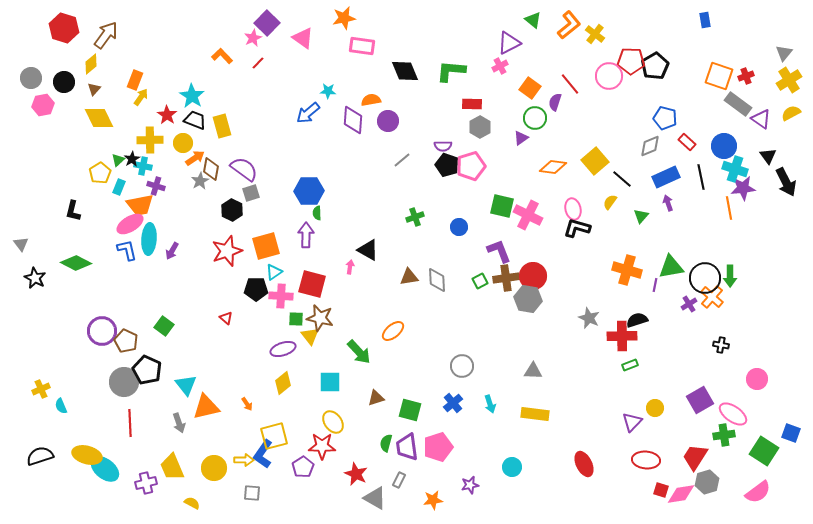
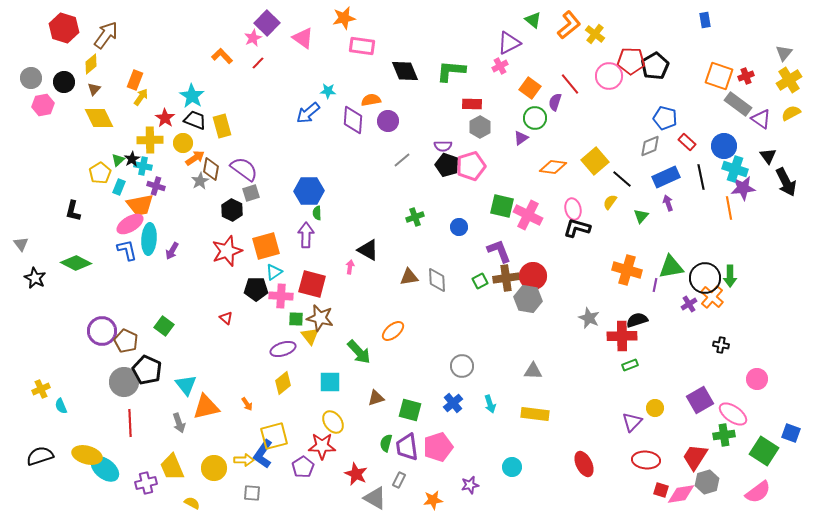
red star at (167, 115): moved 2 px left, 3 px down
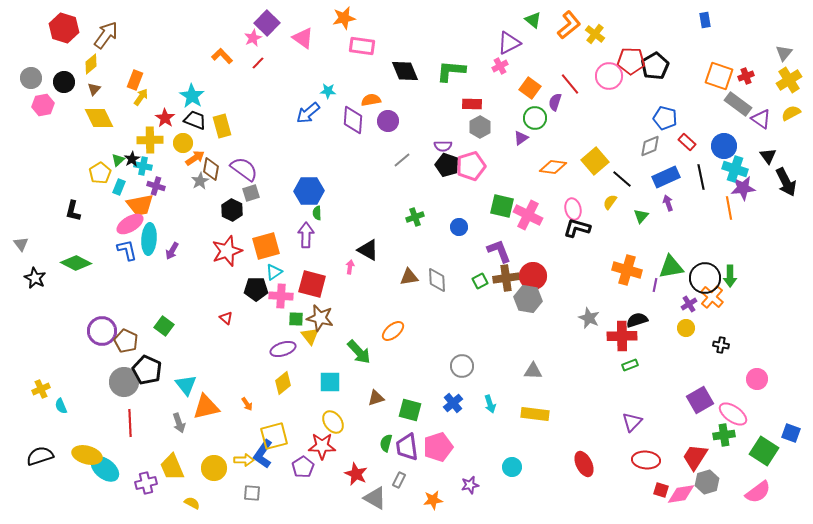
yellow circle at (655, 408): moved 31 px right, 80 px up
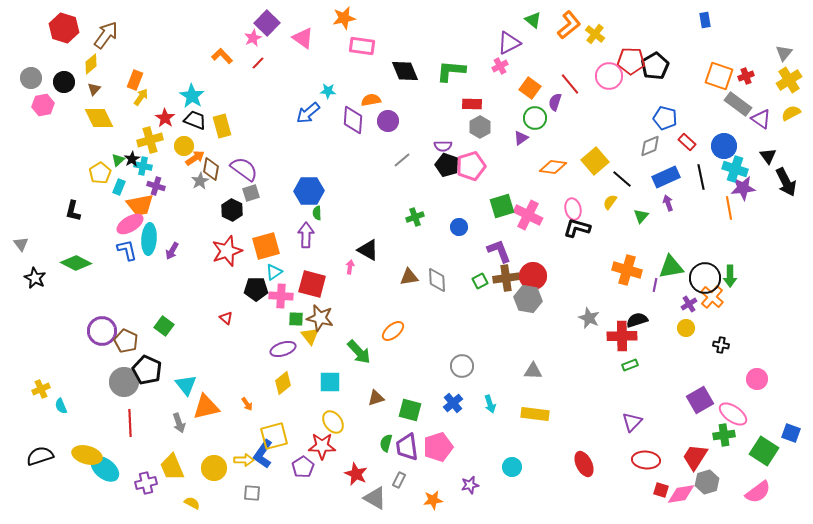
yellow cross at (150, 140): rotated 15 degrees counterclockwise
yellow circle at (183, 143): moved 1 px right, 3 px down
green square at (502, 206): rotated 30 degrees counterclockwise
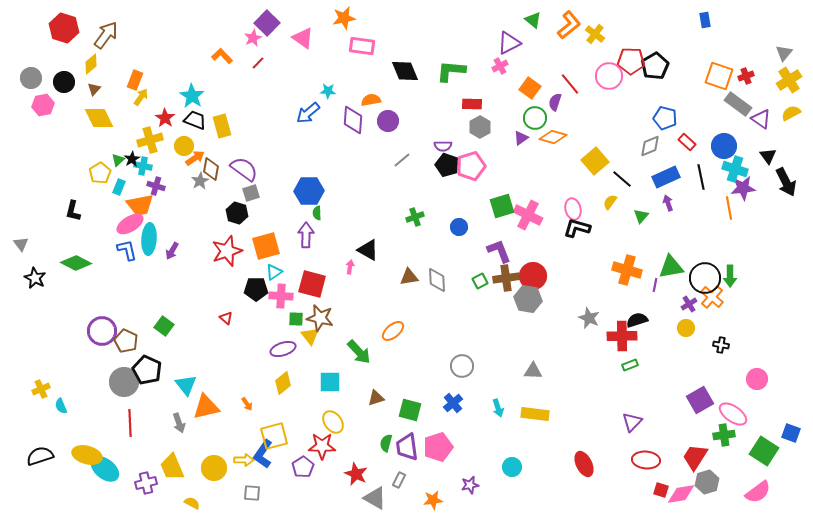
orange diamond at (553, 167): moved 30 px up; rotated 8 degrees clockwise
black hexagon at (232, 210): moved 5 px right, 3 px down; rotated 10 degrees counterclockwise
cyan arrow at (490, 404): moved 8 px right, 4 px down
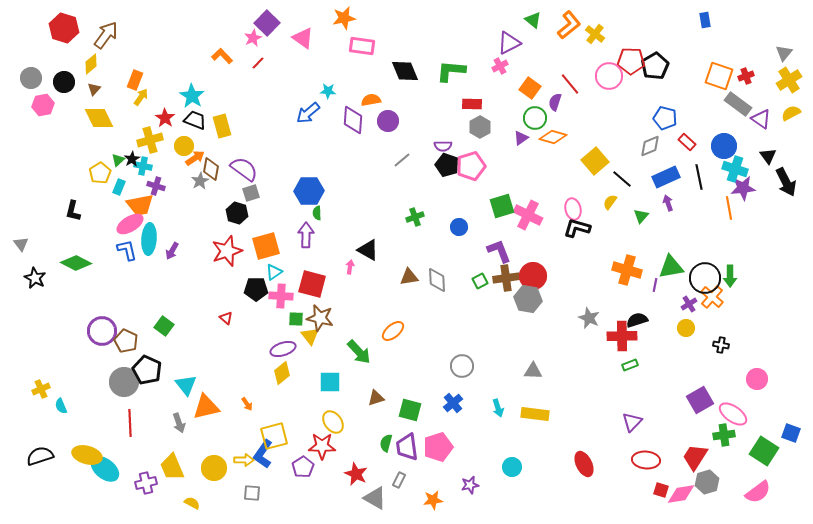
black line at (701, 177): moved 2 px left
yellow diamond at (283, 383): moved 1 px left, 10 px up
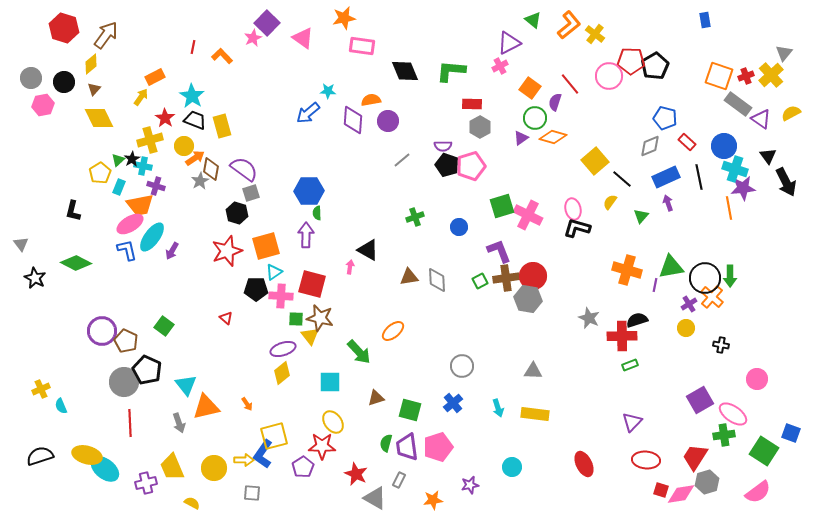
red line at (258, 63): moved 65 px left, 16 px up; rotated 32 degrees counterclockwise
orange rectangle at (135, 80): moved 20 px right, 3 px up; rotated 42 degrees clockwise
yellow cross at (789, 80): moved 18 px left, 5 px up; rotated 10 degrees counterclockwise
cyan ellipse at (149, 239): moved 3 px right, 2 px up; rotated 32 degrees clockwise
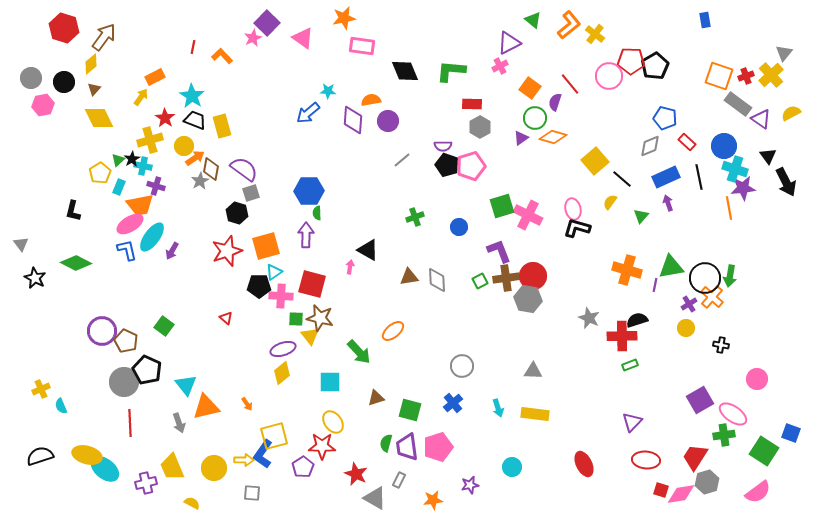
brown arrow at (106, 35): moved 2 px left, 2 px down
green arrow at (730, 276): rotated 10 degrees clockwise
black pentagon at (256, 289): moved 3 px right, 3 px up
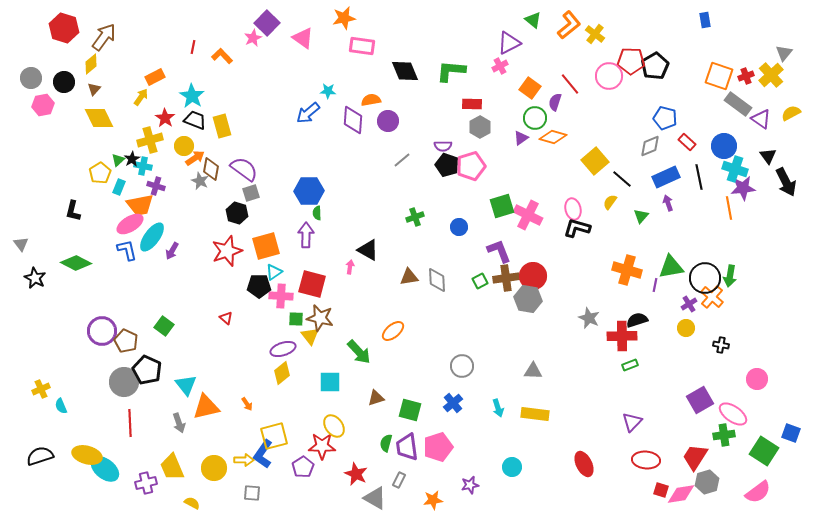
gray star at (200, 181): rotated 18 degrees counterclockwise
yellow ellipse at (333, 422): moved 1 px right, 4 px down
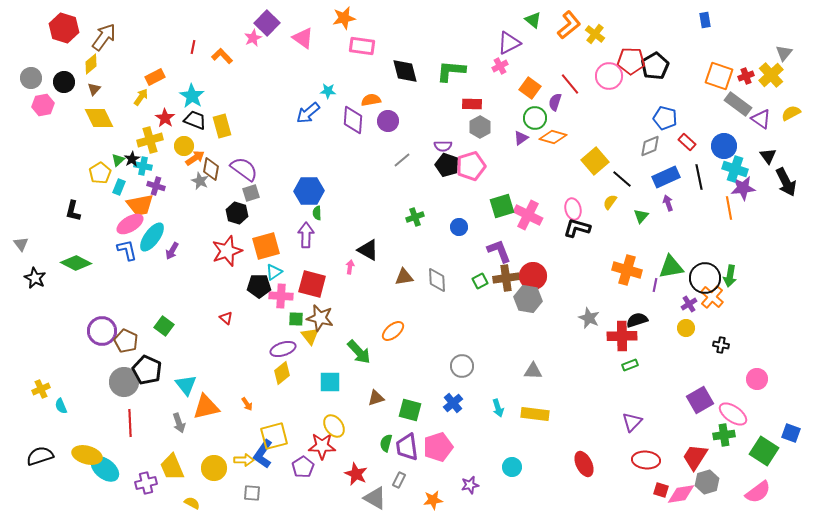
black diamond at (405, 71): rotated 8 degrees clockwise
brown triangle at (409, 277): moved 5 px left
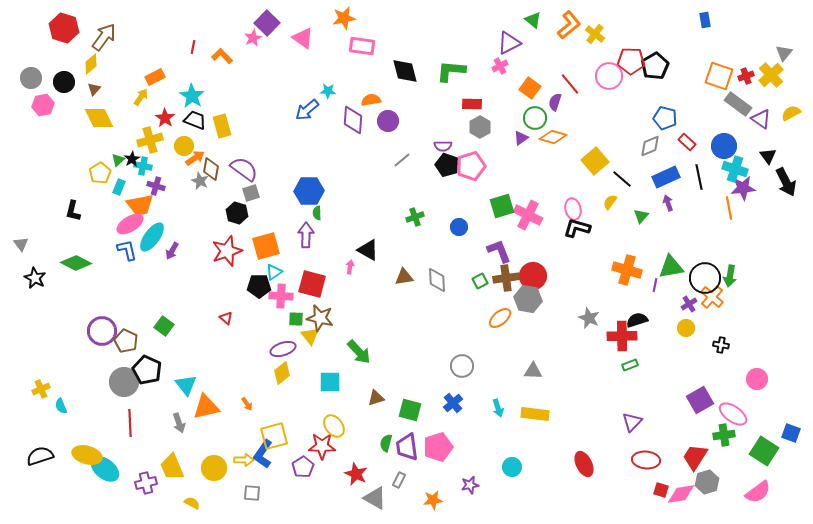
blue arrow at (308, 113): moved 1 px left, 3 px up
orange ellipse at (393, 331): moved 107 px right, 13 px up
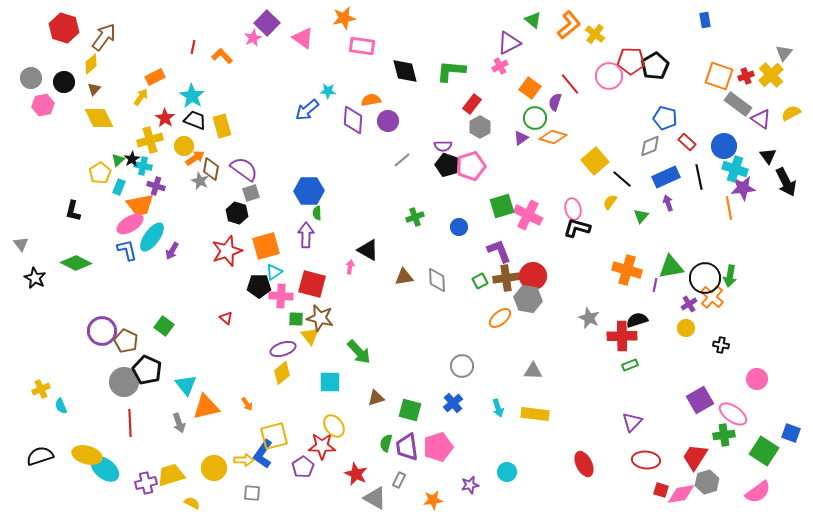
red rectangle at (472, 104): rotated 54 degrees counterclockwise
yellow trapezoid at (172, 467): moved 1 px left, 8 px down; rotated 96 degrees clockwise
cyan circle at (512, 467): moved 5 px left, 5 px down
